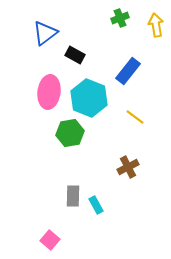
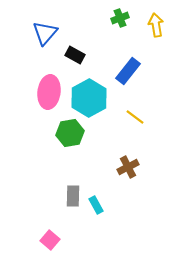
blue triangle: rotated 12 degrees counterclockwise
cyan hexagon: rotated 9 degrees clockwise
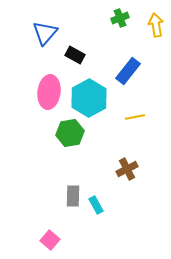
yellow line: rotated 48 degrees counterclockwise
brown cross: moved 1 px left, 2 px down
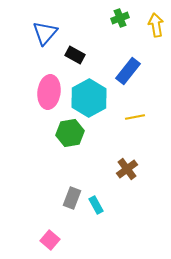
brown cross: rotated 10 degrees counterclockwise
gray rectangle: moved 1 px left, 2 px down; rotated 20 degrees clockwise
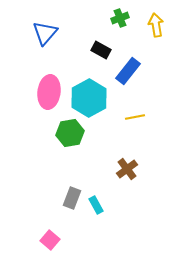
black rectangle: moved 26 px right, 5 px up
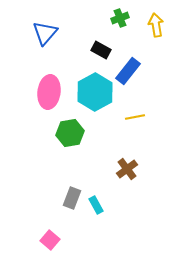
cyan hexagon: moved 6 px right, 6 px up
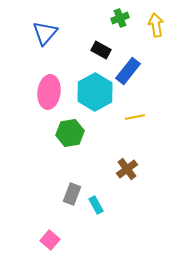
gray rectangle: moved 4 px up
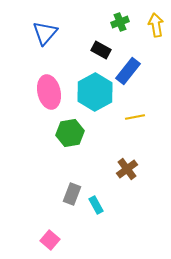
green cross: moved 4 px down
pink ellipse: rotated 20 degrees counterclockwise
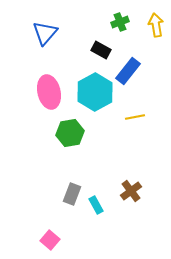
brown cross: moved 4 px right, 22 px down
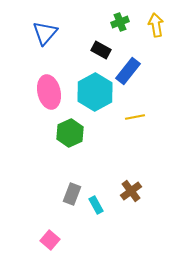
green hexagon: rotated 16 degrees counterclockwise
